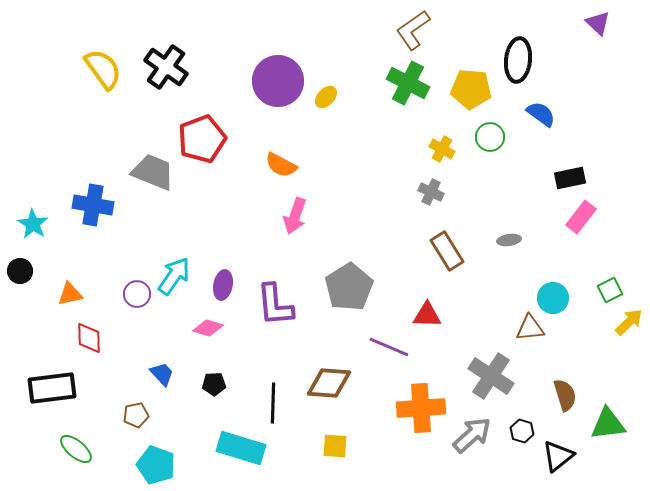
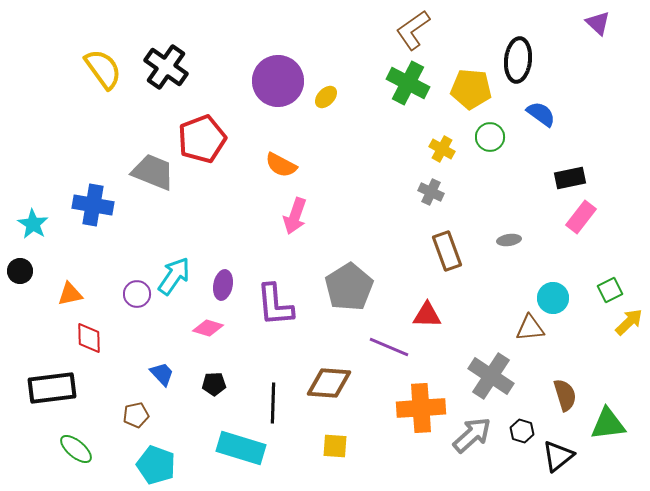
brown rectangle at (447, 251): rotated 12 degrees clockwise
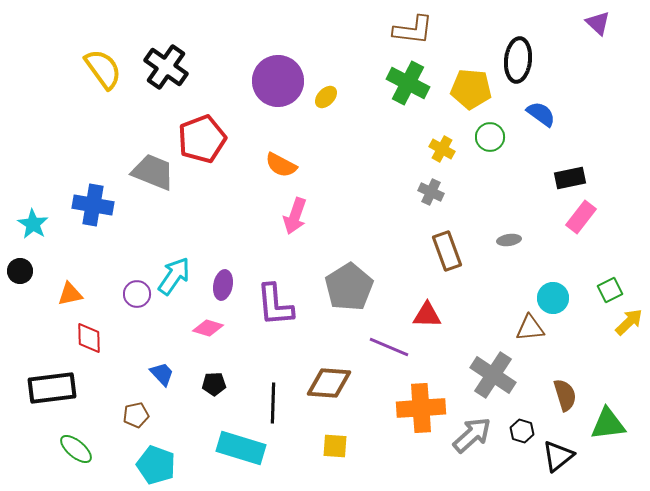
brown L-shape at (413, 30): rotated 138 degrees counterclockwise
gray cross at (491, 376): moved 2 px right, 1 px up
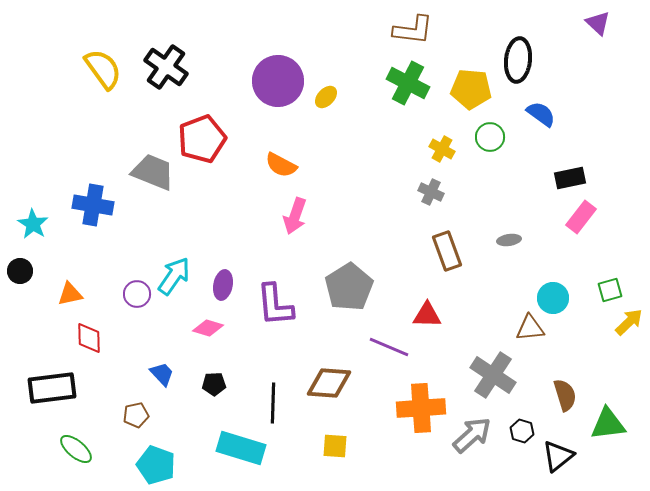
green square at (610, 290): rotated 10 degrees clockwise
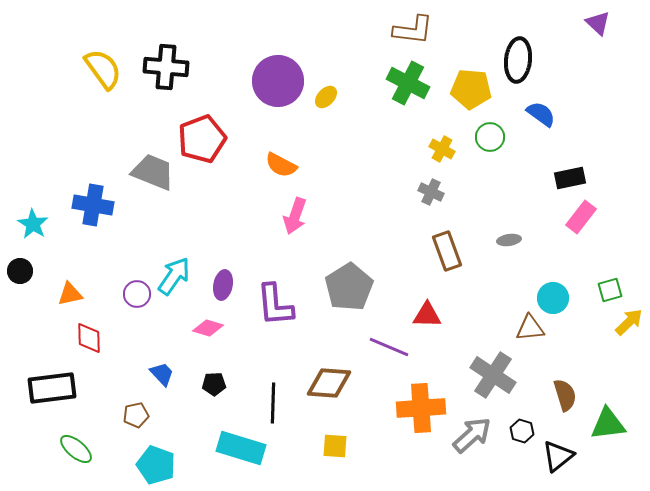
black cross at (166, 67): rotated 30 degrees counterclockwise
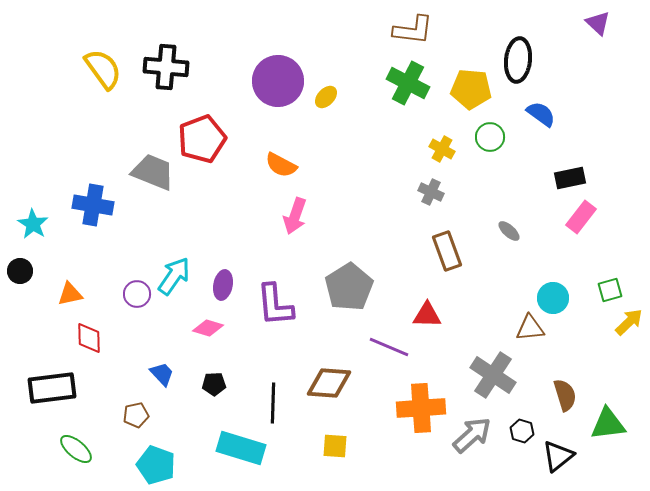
gray ellipse at (509, 240): moved 9 px up; rotated 50 degrees clockwise
